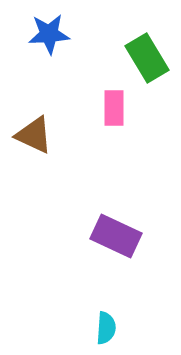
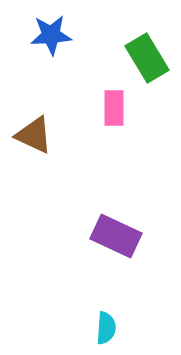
blue star: moved 2 px right, 1 px down
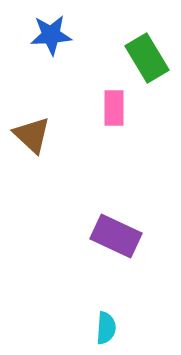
brown triangle: moved 2 px left; rotated 18 degrees clockwise
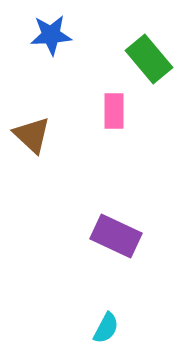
green rectangle: moved 2 px right, 1 px down; rotated 9 degrees counterclockwise
pink rectangle: moved 3 px down
cyan semicircle: rotated 24 degrees clockwise
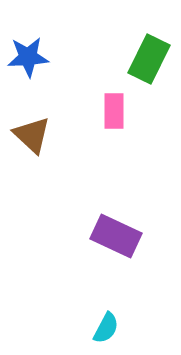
blue star: moved 23 px left, 22 px down
green rectangle: rotated 66 degrees clockwise
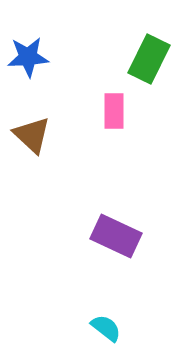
cyan semicircle: rotated 80 degrees counterclockwise
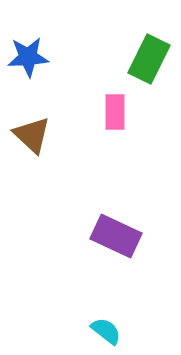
pink rectangle: moved 1 px right, 1 px down
cyan semicircle: moved 3 px down
